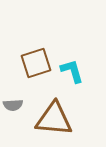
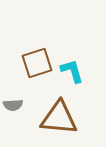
brown square: moved 1 px right
brown triangle: moved 5 px right, 1 px up
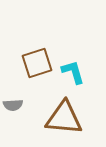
cyan L-shape: moved 1 px right, 1 px down
brown triangle: moved 5 px right
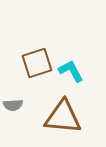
cyan L-shape: moved 2 px left, 1 px up; rotated 12 degrees counterclockwise
brown triangle: moved 1 px left, 1 px up
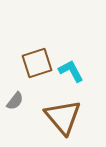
gray semicircle: moved 2 px right, 4 px up; rotated 48 degrees counterclockwise
brown triangle: rotated 45 degrees clockwise
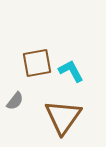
brown square: rotated 8 degrees clockwise
brown triangle: rotated 15 degrees clockwise
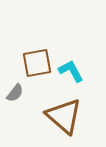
gray semicircle: moved 8 px up
brown triangle: moved 1 px right, 1 px up; rotated 24 degrees counterclockwise
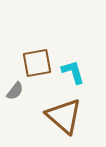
cyan L-shape: moved 2 px right, 1 px down; rotated 12 degrees clockwise
gray semicircle: moved 2 px up
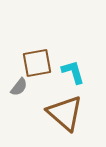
gray semicircle: moved 4 px right, 4 px up
brown triangle: moved 1 px right, 3 px up
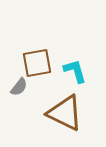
cyan L-shape: moved 2 px right, 1 px up
brown triangle: rotated 15 degrees counterclockwise
